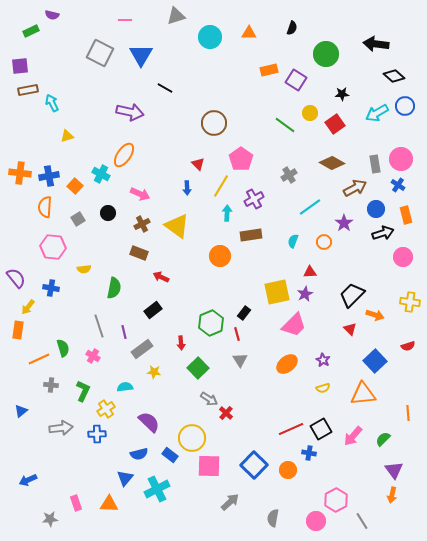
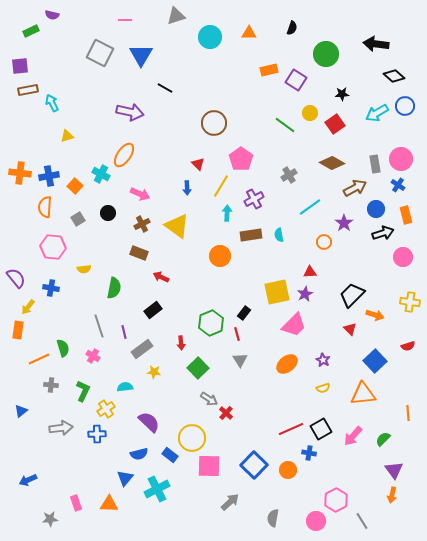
cyan semicircle at (293, 241): moved 14 px left, 6 px up; rotated 32 degrees counterclockwise
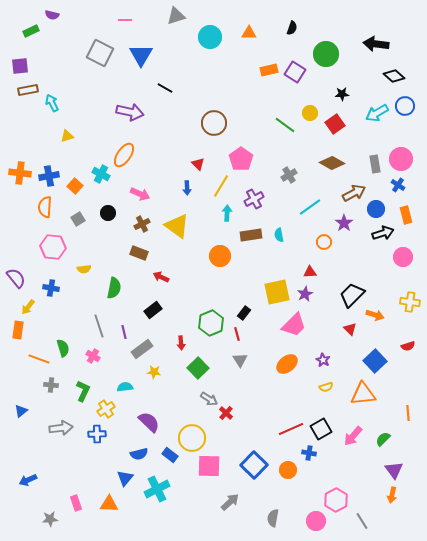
purple square at (296, 80): moved 1 px left, 8 px up
brown arrow at (355, 188): moved 1 px left, 5 px down
orange line at (39, 359): rotated 45 degrees clockwise
yellow semicircle at (323, 388): moved 3 px right, 1 px up
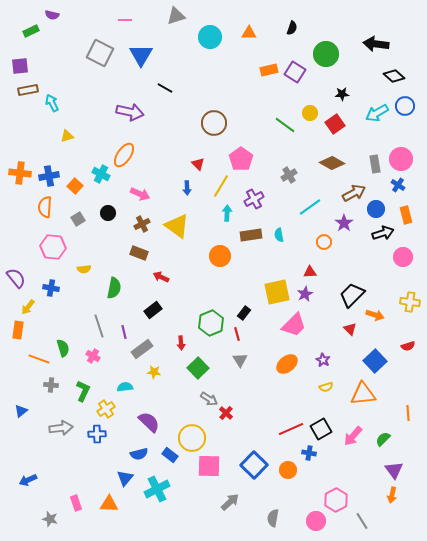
gray star at (50, 519): rotated 21 degrees clockwise
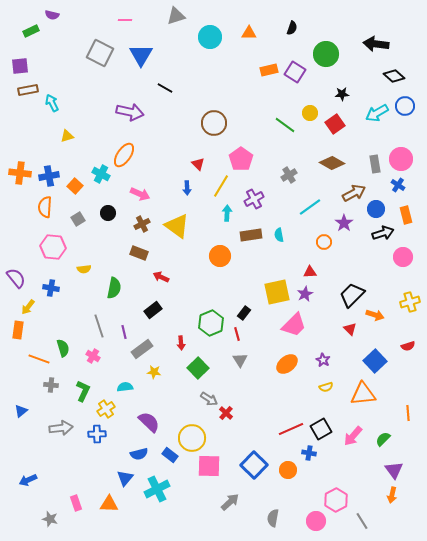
yellow cross at (410, 302): rotated 24 degrees counterclockwise
